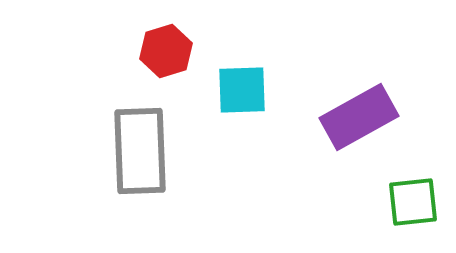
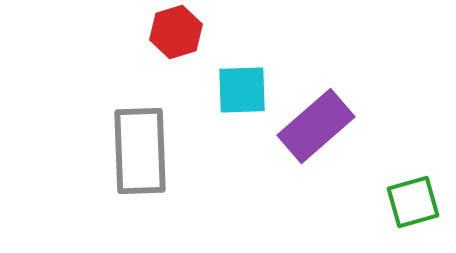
red hexagon: moved 10 px right, 19 px up
purple rectangle: moved 43 px left, 9 px down; rotated 12 degrees counterclockwise
green square: rotated 10 degrees counterclockwise
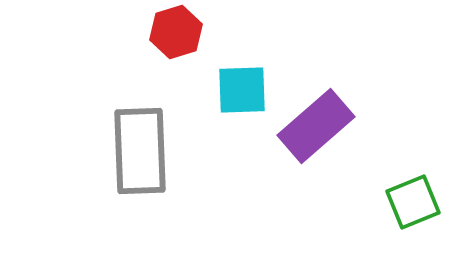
green square: rotated 6 degrees counterclockwise
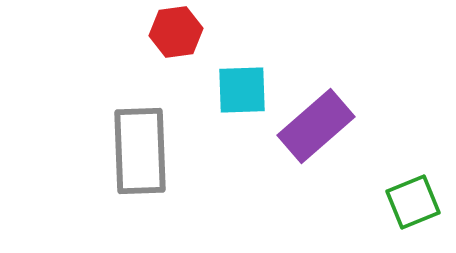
red hexagon: rotated 9 degrees clockwise
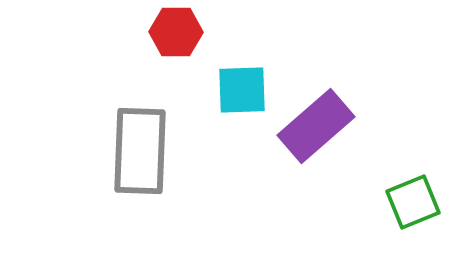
red hexagon: rotated 9 degrees clockwise
gray rectangle: rotated 4 degrees clockwise
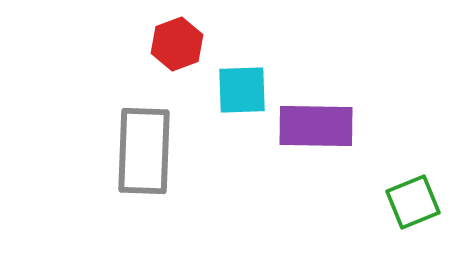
red hexagon: moved 1 px right, 12 px down; rotated 21 degrees counterclockwise
purple rectangle: rotated 42 degrees clockwise
gray rectangle: moved 4 px right
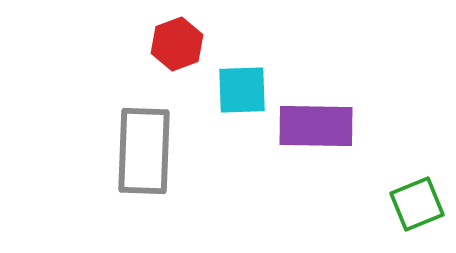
green square: moved 4 px right, 2 px down
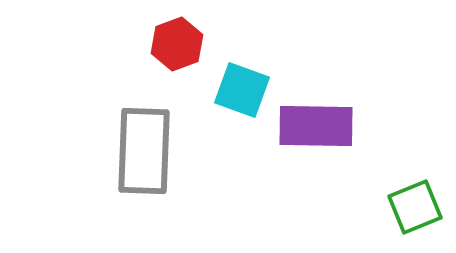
cyan square: rotated 22 degrees clockwise
green square: moved 2 px left, 3 px down
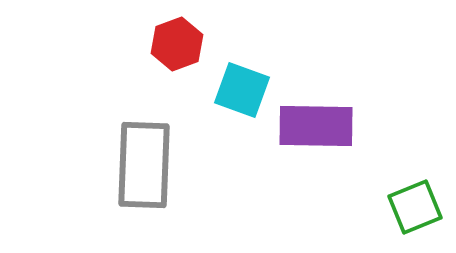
gray rectangle: moved 14 px down
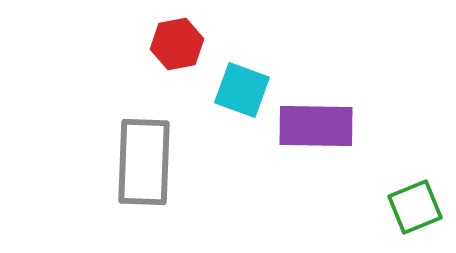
red hexagon: rotated 9 degrees clockwise
gray rectangle: moved 3 px up
